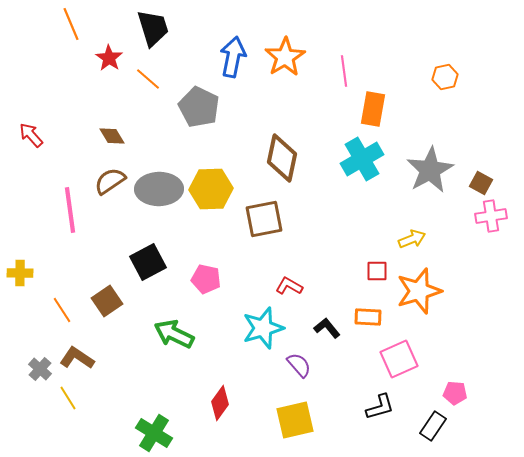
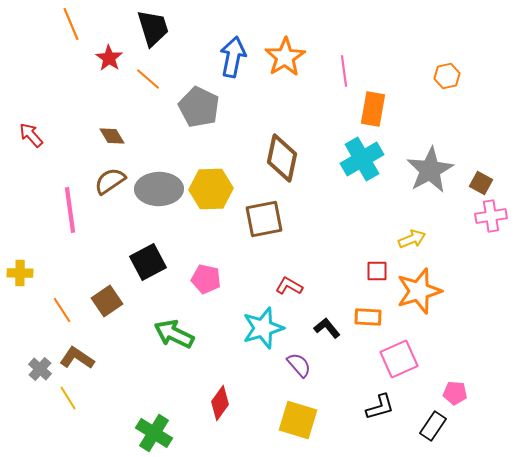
orange hexagon at (445, 77): moved 2 px right, 1 px up
yellow square at (295, 420): moved 3 px right; rotated 30 degrees clockwise
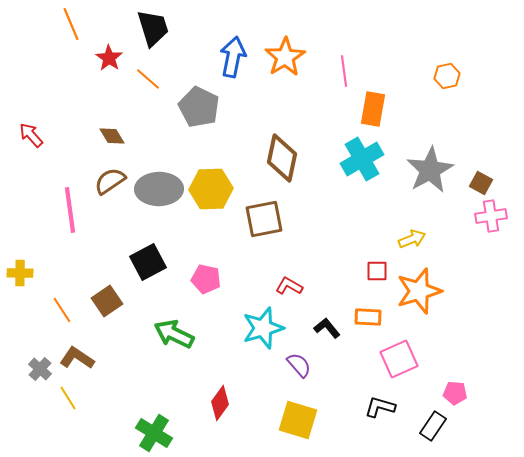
black L-shape at (380, 407): rotated 148 degrees counterclockwise
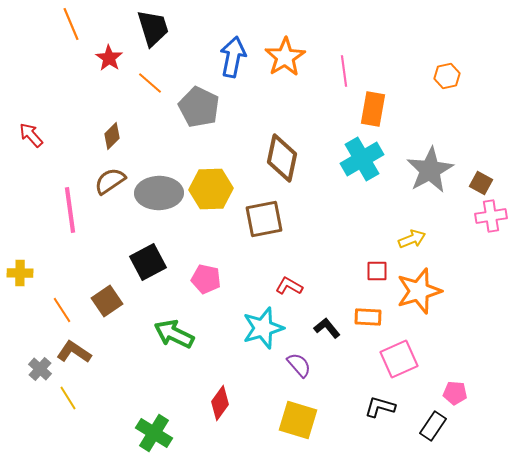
orange line at (148, 79): moved 2 px right, 4 px down
brown diamond at (112, 136): rotated 76 degrees clockwise
gray ellipse at (159, 189): moved 4 px down
brown L-shape at (77, 358): moved 3 px left, 6 px up
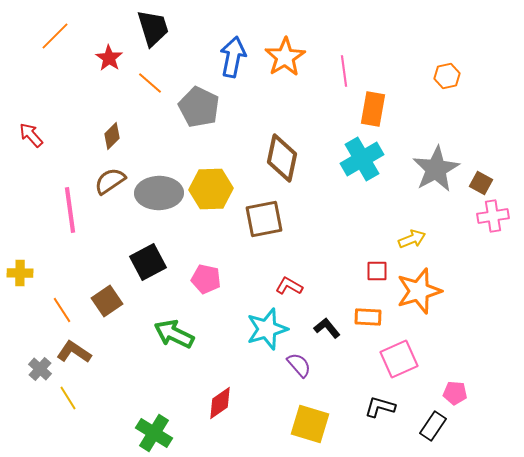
orange line at (71, 24): moved 16 px left, 12 px down; rotated 68 degrees clockwise
gray star at (430, 170): moved 6 px right, 1 px up
pink cross at (491, 216): moved 2 px right
cyan star at (263, 328): moved 4 px right, 1 px down
red diamond at (220, 403): rotated 20 degrees clockwise
yellow square at (298, 420): moved 12 px right, 4 px down
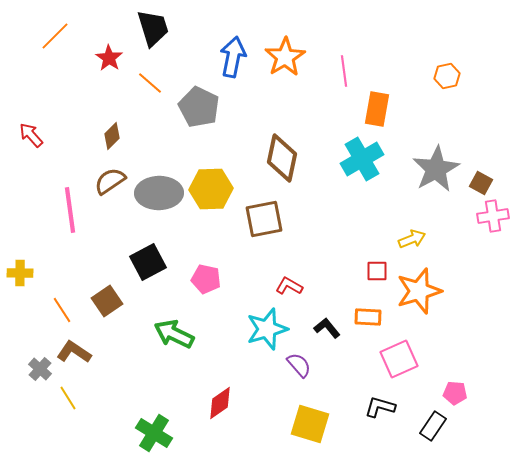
orange rectangle at (373, 109): moved 4 px right
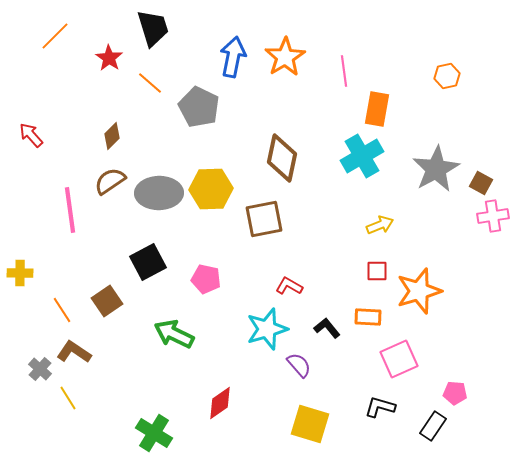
cyan cross at (362, 159): moved 3 px up
yellow arrow at (412, 239): moved 32 px left, 14 px up
